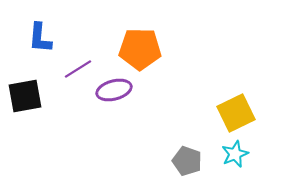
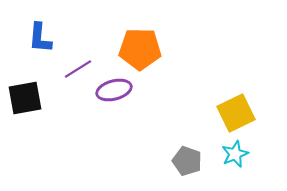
black square: moved 2 px down
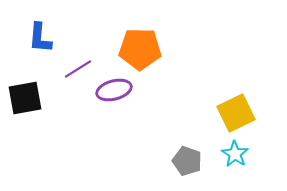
cyan star: rotated 16 degrees counterclockwise
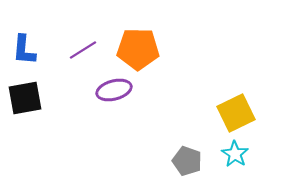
blue L-shape: moved 16 px left, 12 px down
orange pentagon: moved 2 px left
purple line: moved 5 px right, 19 px up
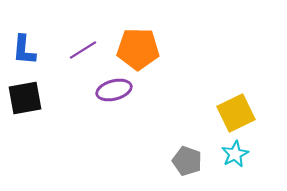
cyan star: rotated 12 degrees clockwise
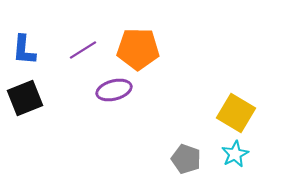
black square: rotated 12 degrees counterclockwise
yellow square: rotated 33 degrees counterclockwise
gray pentagon: moved 1 px left, 2 px up
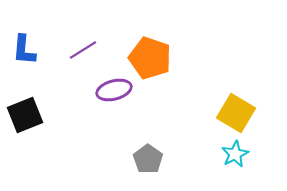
orange pentagon: moved 12 px right, 9 px down; rotated 18 degrees clockwise
black square: moved 17 px down
gray pentagon: moved 38 px left; rotated 16 degrees clockwise
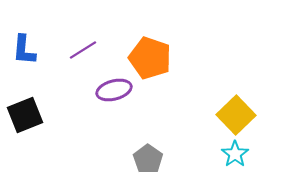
yellow square: moved 2 px down; rotated 15 degrees clockwise
cyan star: rotated 8 degrees counterclockwise
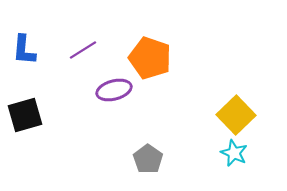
black square: rotated 6 degrees clockwise
cyan star: moved 1 px left, 1 px up; rotated 12 degrees counterclockwise
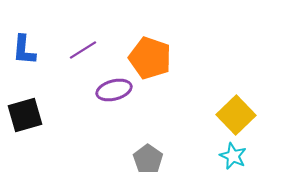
cyan star: moved 1 px left, 3 px down
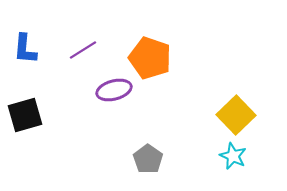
blue L-shape: moved 1 px right, 1 px up
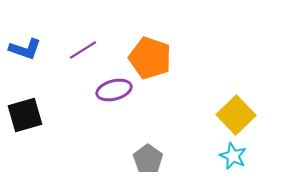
blue L-shape: rotated 76 degrees counterclockwise
